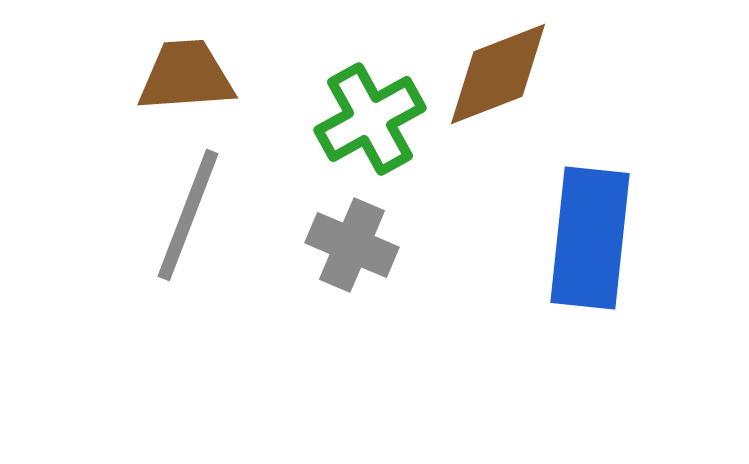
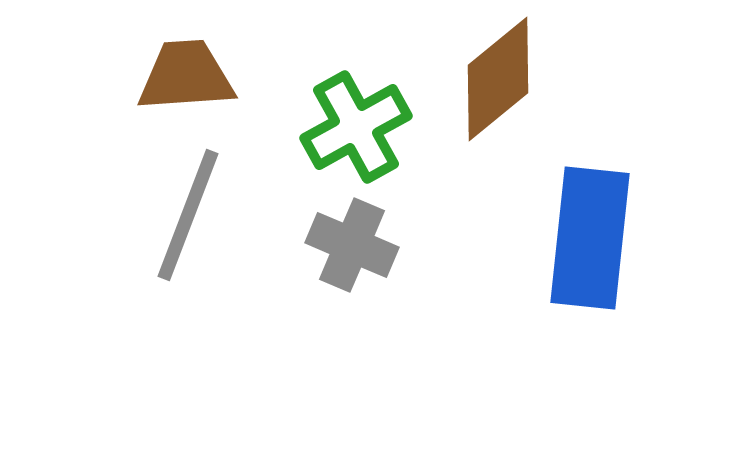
brown diamond: moved 5 px down; rotated 18 degrees counterclockwise
green cross: moved 14 px left, 8 px down
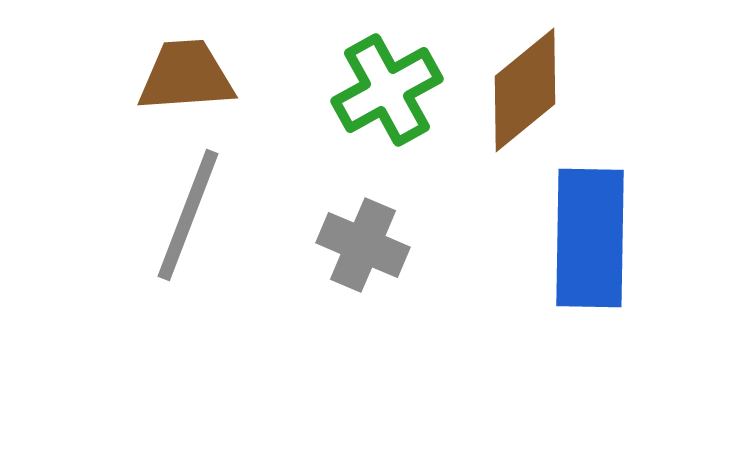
brown diamond: moved 27 px right, 11 px down
green cross: moved 31 px right, 37 px up
blue rectangle: rotated 5 degrees counterclockwise
gray cross: moved 11 px right
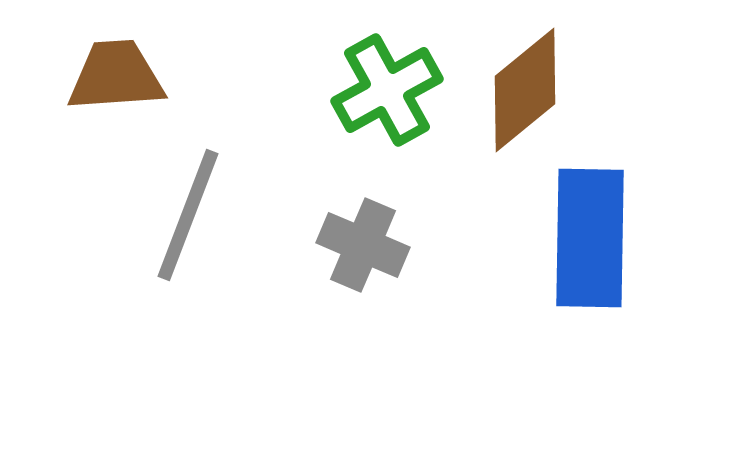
brown trapezoid: moved 70 px left
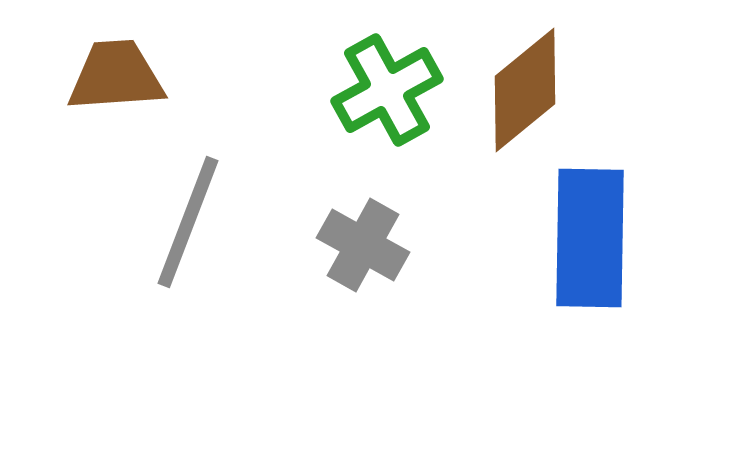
gray line: moved 7 px down
gray cross: rotated 6 degrees clockwise
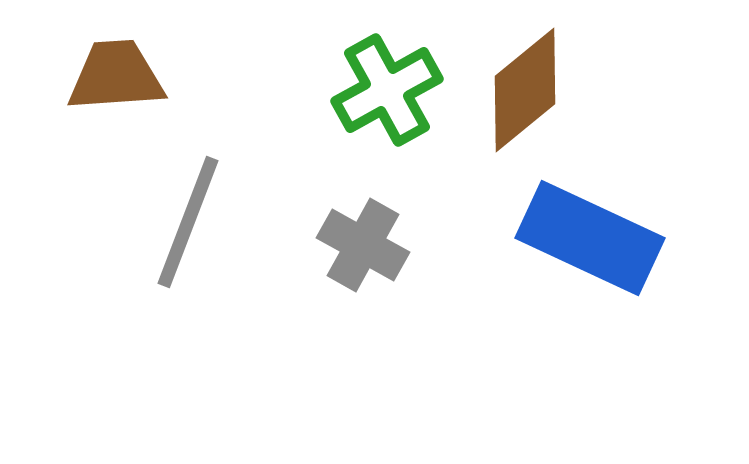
blue rectangle: rotated 66 degrees counterclockwise
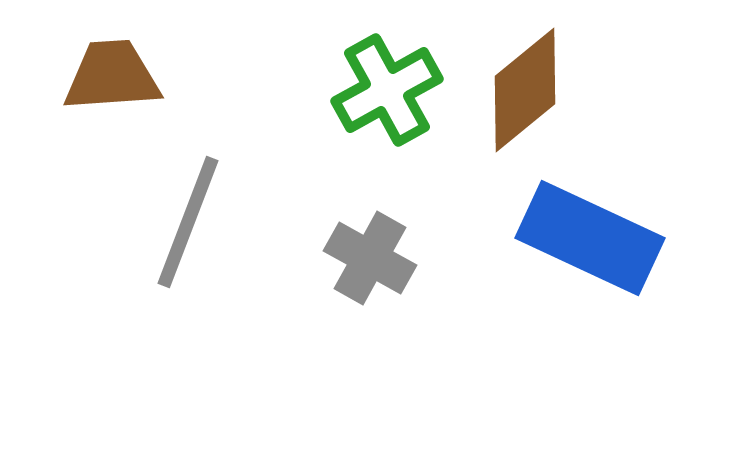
brown trapezoid: moved 4 px left
gray cross: moved 7 px right, 13 px down
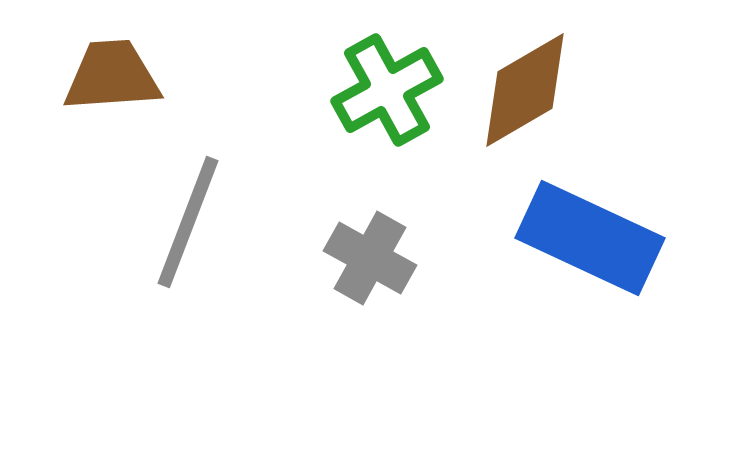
brown diamond: rotated 9 degrees clockwise
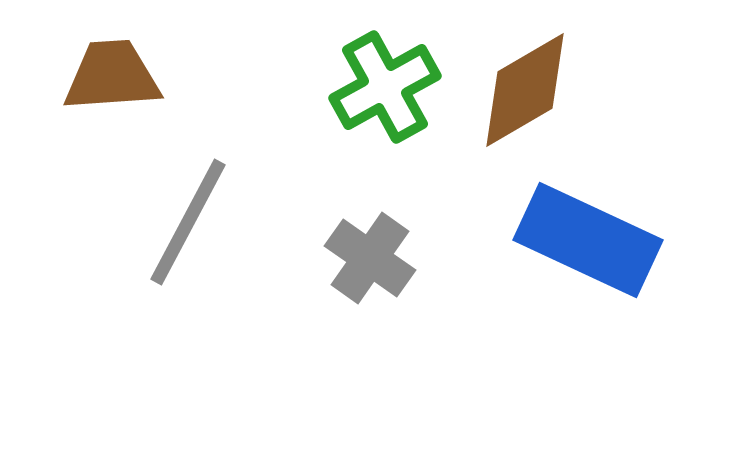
green cross: moved 2 px left, 3 px up
gray line: rotated 7 degrees clockwise
blue rectangle: moved 2 px left, 2 px down
gray cross: rotated 6 degrees clockwise
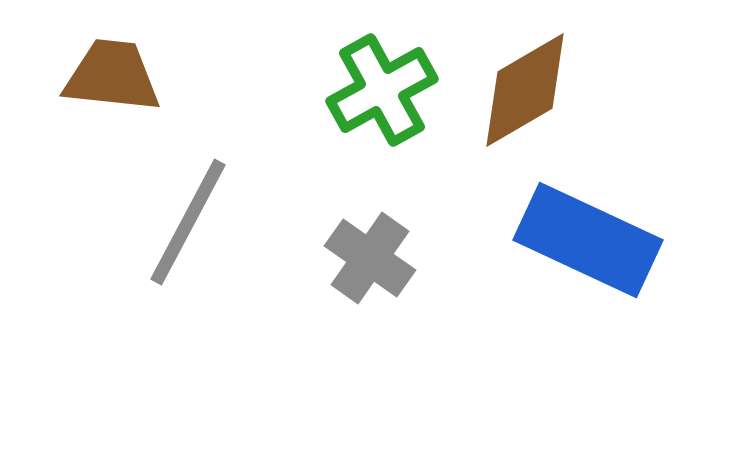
brown trapezoid: rotated 10 degrees clockwise
green cross: moved 3 px left, 3 px down
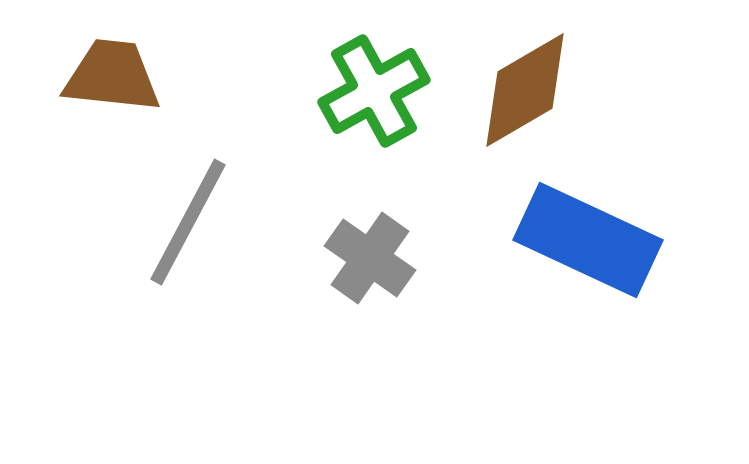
green cross: moved 8 px left, 1 px down
